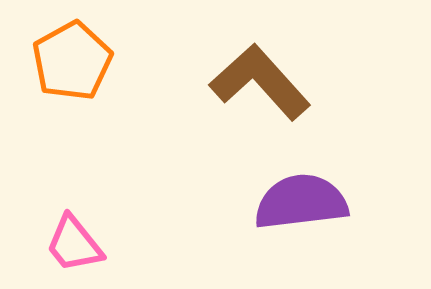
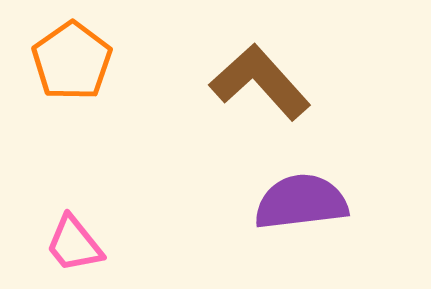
orange pentagon: rotated 6 degrees counterclockwise
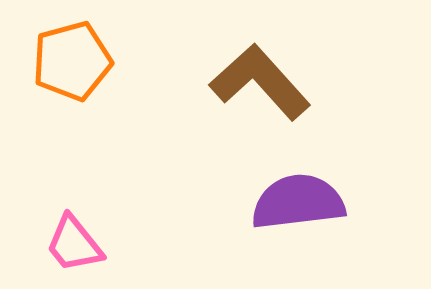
orange pentagon: rotated 20 degrees clockwise
purple semicircle: moved 3 px left
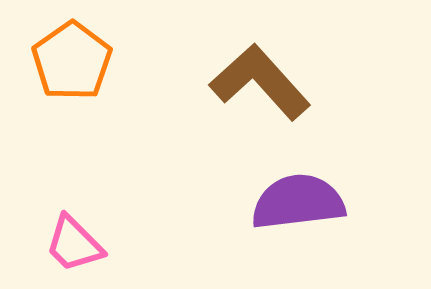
orange pentagon: rotated 20 degrees counterclockwise
pink trapezoid: rotated 6 degrees counterclockwise
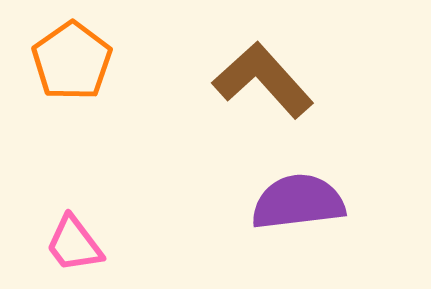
brown L-shape: moved 3 px right, 2 px up
pink trapezoid: rotated 8 degrees clockwise
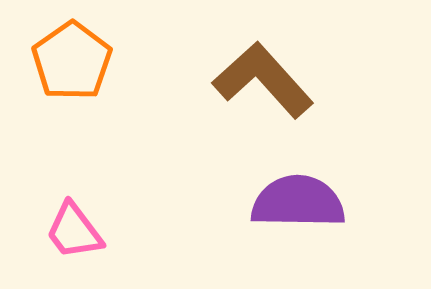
purple semicircle: rotated 8 degrees clockwise
pink trapezoid: moved 13 px up
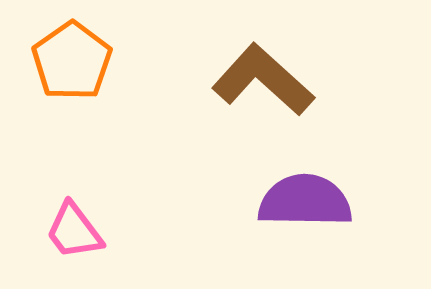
brown L-shape: rotated 6 degrees counterclockwise
purple semicircle: moved 7 px right, 1 px up
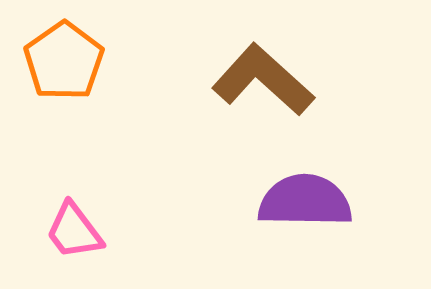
orange pentagon: moved 8 px left
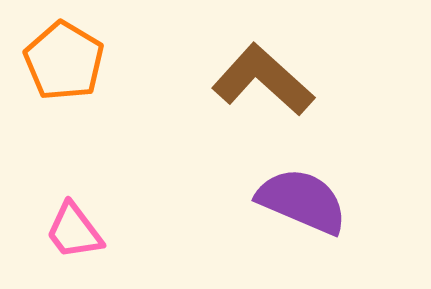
orange pentagon: rotated 6 degrees counterclockwise
purple semicircle: moved 3 px left; rotated 22 degrees clockwise
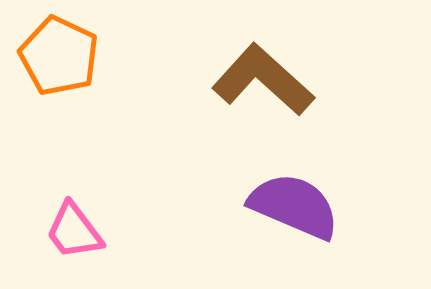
orange pentagon: moved 5 px left, 5 px up; rotated 6 degrees counterclockwise
purple semicircle: moved 8 px left, 5 px down
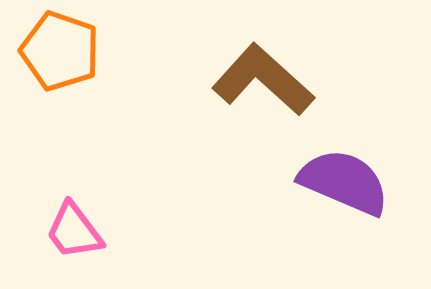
orange pentagon: moved 1 px right, 5 px up; rotated 6 degrees counterclockwise
purple semicircle: moved 50 px right, 24 px up
